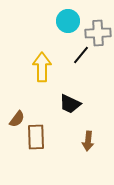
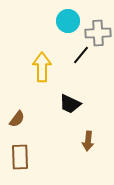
brown rectangle: moved 16 px left, 20 px down
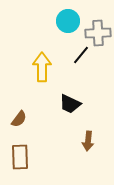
brown semicircle: moved 2 px right
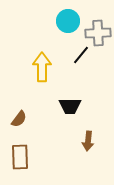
black trapezoid: moved 2 px down; rotated 25 degrees counterclockwise
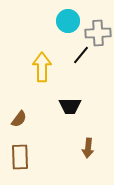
brown arrow: moved 7 px down
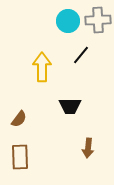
gray cross: moved 13 px up
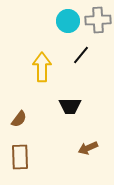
brown arrow: rotated 60 degrees clockwise
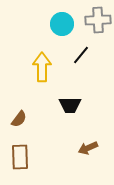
cyan circle: moved 6 px left, 3 px down
black trapezoid: moved 1 px up
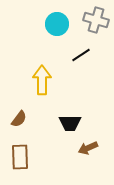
gray cross: moved 2 px left; rotated 20 degrees clockwise
cyan circle: moved 5 px left
black line: rotated 18 degrees clockwise
yellow arrow: moved 13 px down
black trapezoid: moved 18 px down
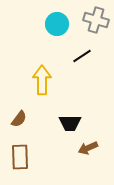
black line: moved 1 px right, 1 px down
